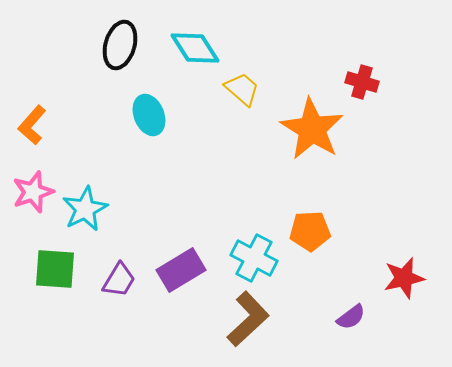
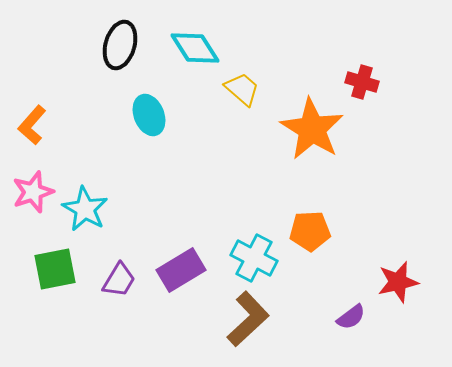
cyan star: rotated 15 degrees counterclockwise
green square: rotated 15 degrees counterclockwise
red star: moved 6 px left, 4 px down
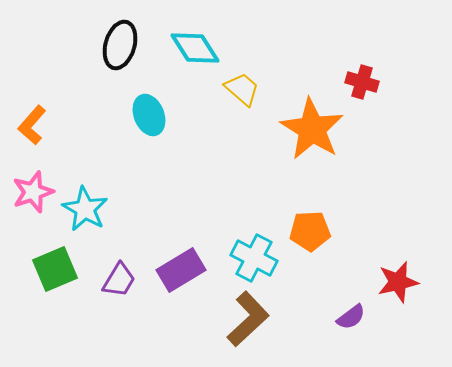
green square: rotated 12 degrees counterclockwise
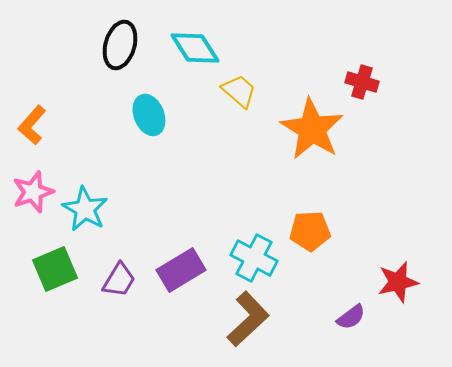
yellow trapezoid: moved 3 px left, 2 px down
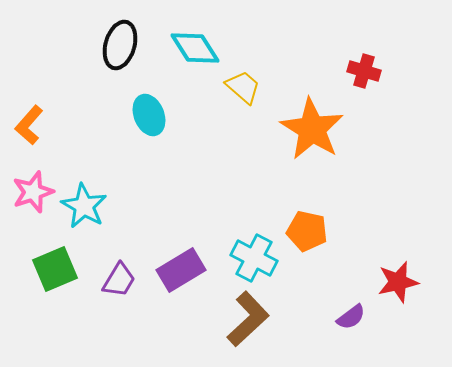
red cross: moved 2 px right, 11 px up
yellow trapezoid: moved 4 px right, 4 px up
orange L-shape: moved 3 px left
cyan star: moved 1 px left, 3 px up
orange pentagon: moved 3 px left; rotated 15 degrees clockwise
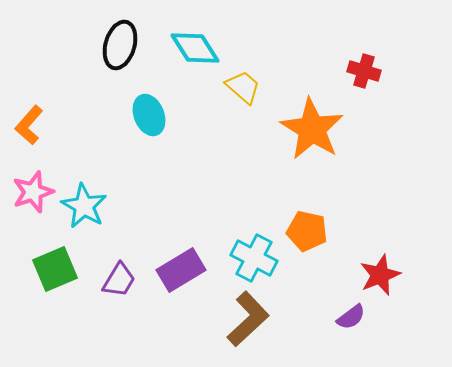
red star: moved 18 px left, 7 px up; rotated 9 degrees counterclockwise
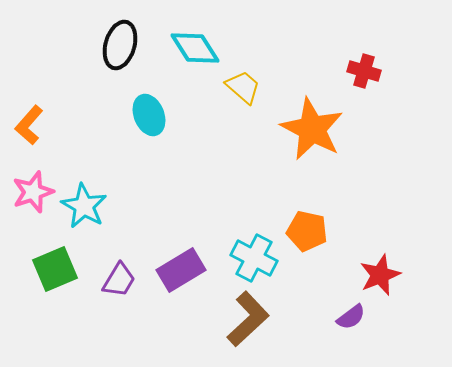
orange star: rotated 4 degrees counterclockwise
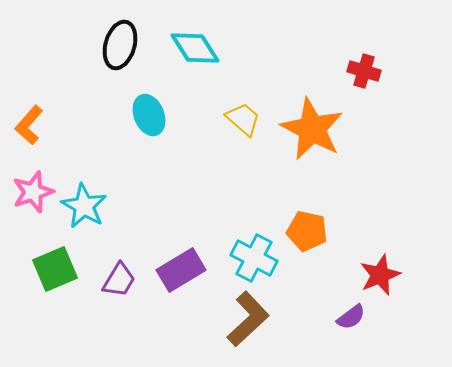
yellow trapezoid: moved 32 px down
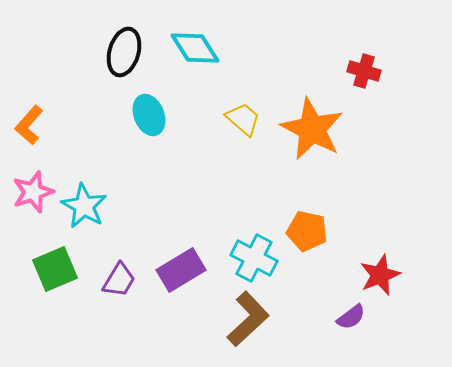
black ellipse: moved 4 px right, 7 px down
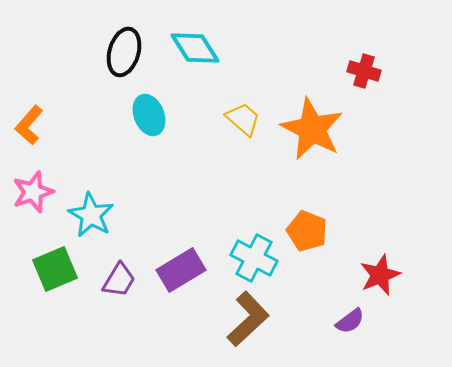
cyan star: moved 7 px right, 9 px down
orange pentagon: rotated 9 degrees clockwise
purple semicircle: moved 1 px left, 4 px down
